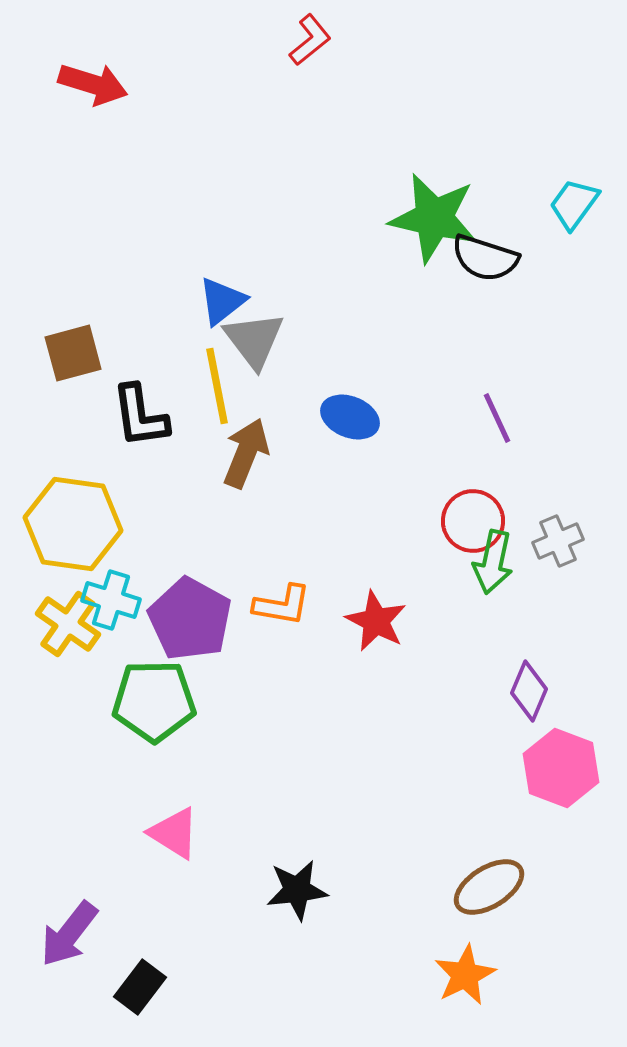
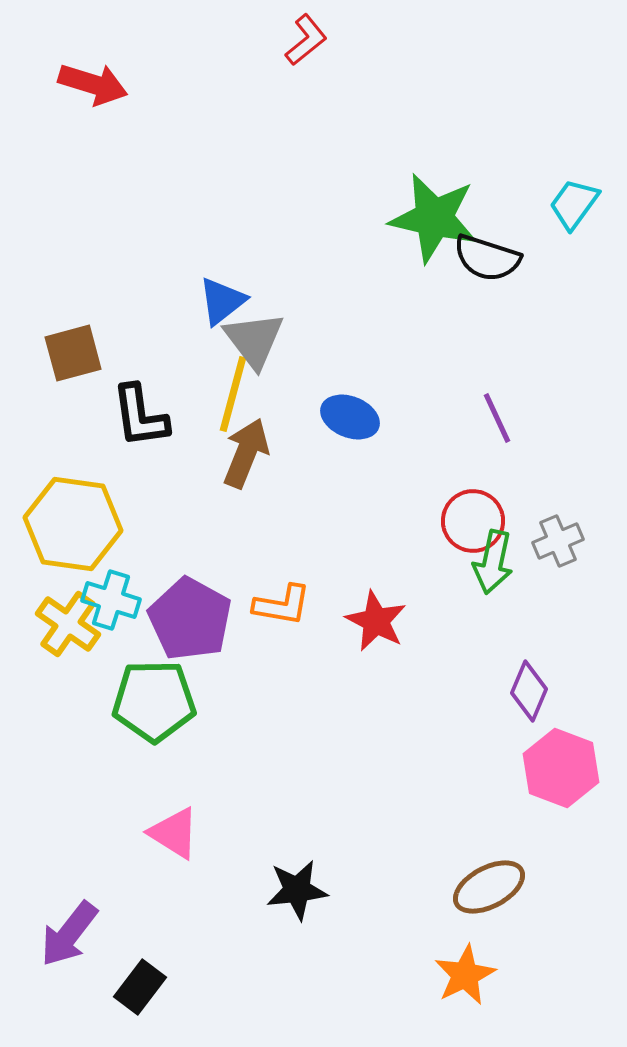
red L-shape: moved 4 px left
black semicircle: moved 2 px right
yellow line: moved 16 px right, 8 px down; rotated 26 degrees clockwise
brown ellipse: rotated 4 degrees clockwise
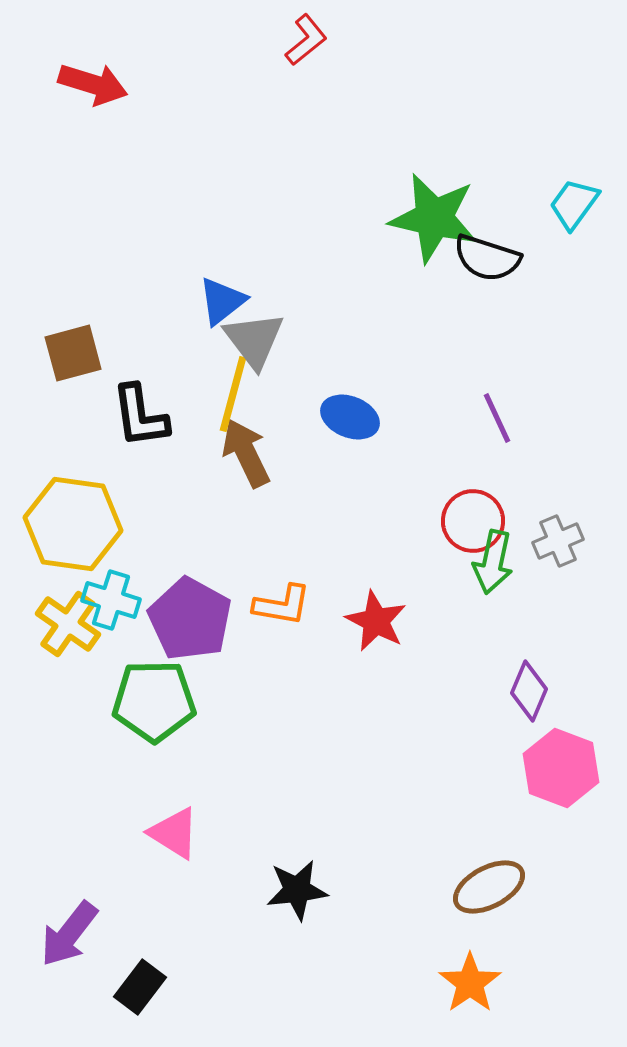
brown arrow: rotated 48 degrees counterclockwise
orange star: moved 5 px right, 8 px down; rotated 8 degrees counterclockwise
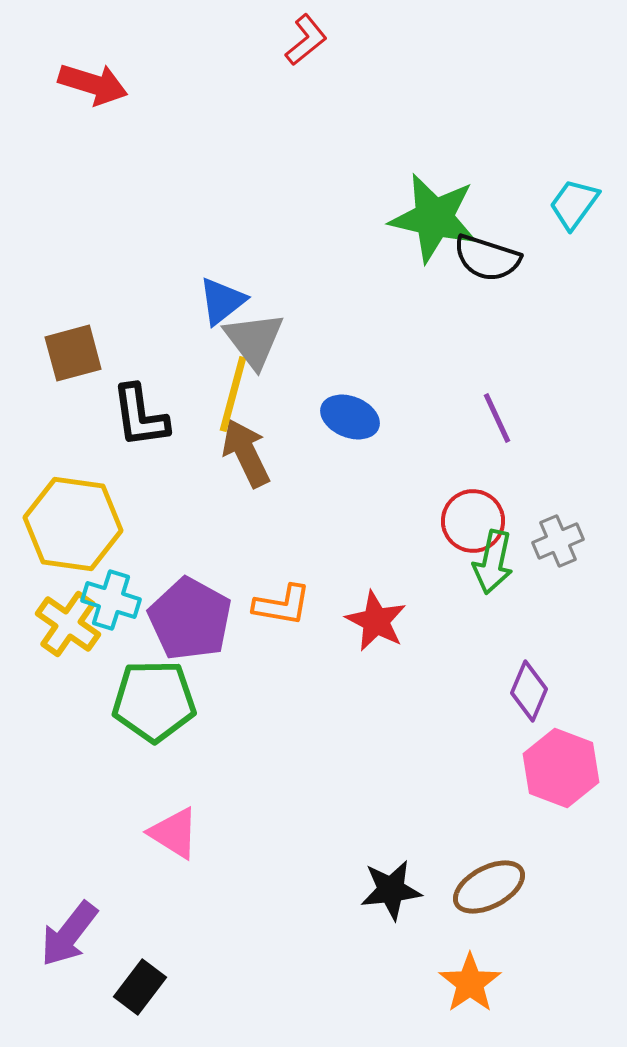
black star: moved 94 px right
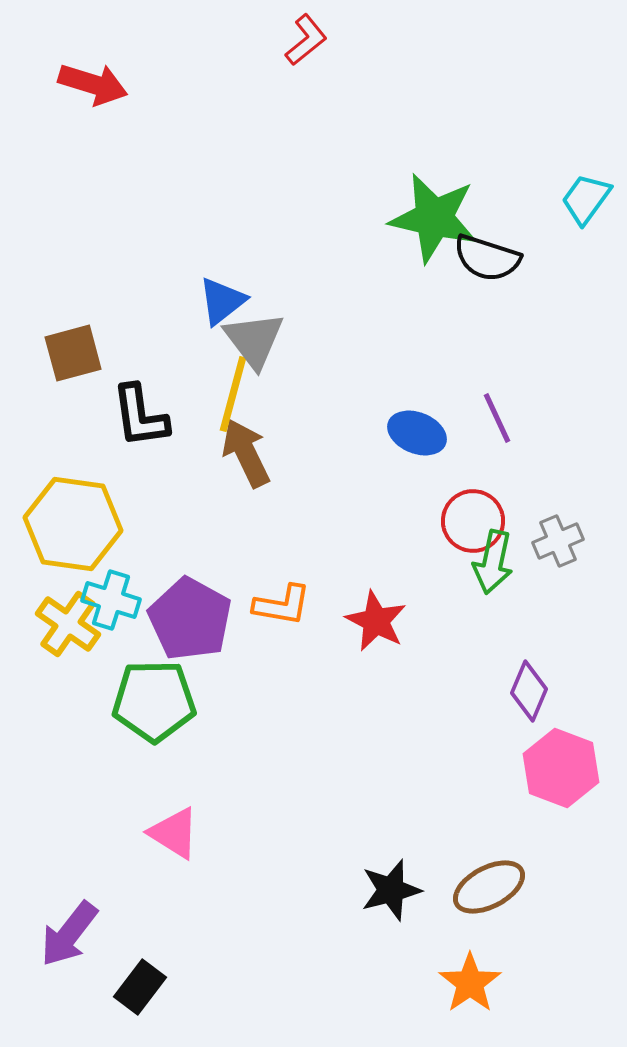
cyan trapezoid: moved 12 px right, 5 px up
blue ellipse: moved 67 px right, 16 px down
black star: rotated 8 degrees counterclockwise
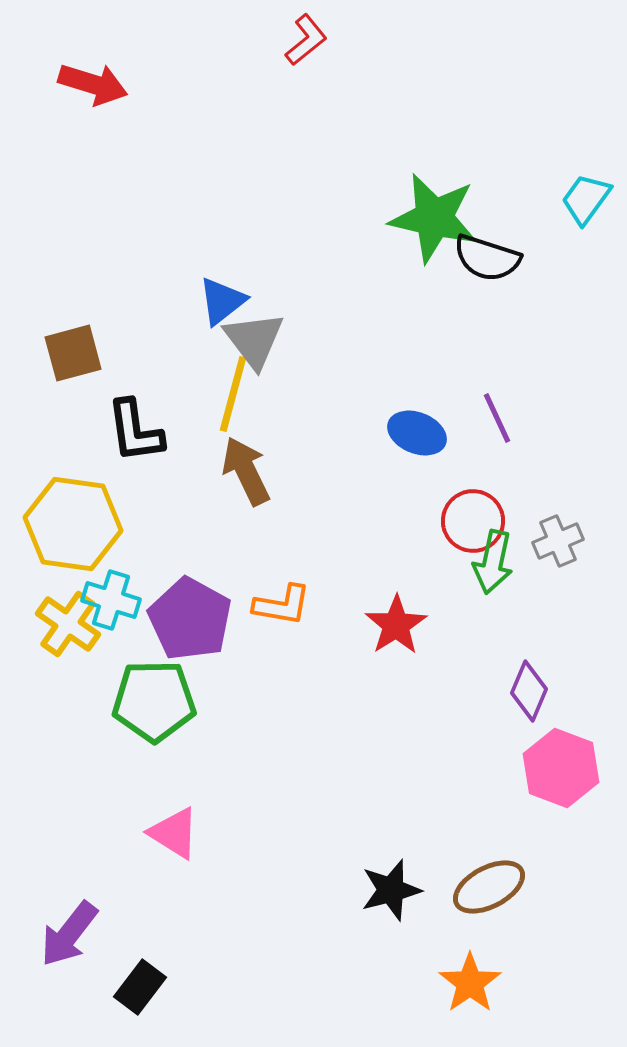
black L-shape: moved 5 px left, 15 px down
brown arrow: moved 18 px down
red star: moved 20 px right, 4 px down; rotated 12 degrees clockwise
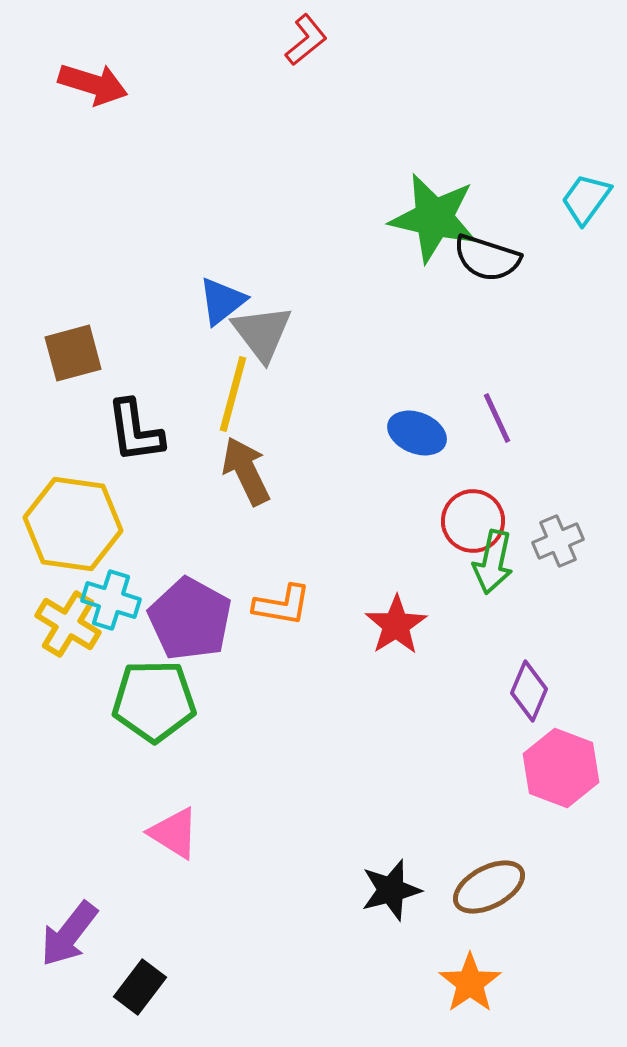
gray triangle: moved 8 px right, 7 px up
yellow cross: rotated 4 degrees counterclockwise
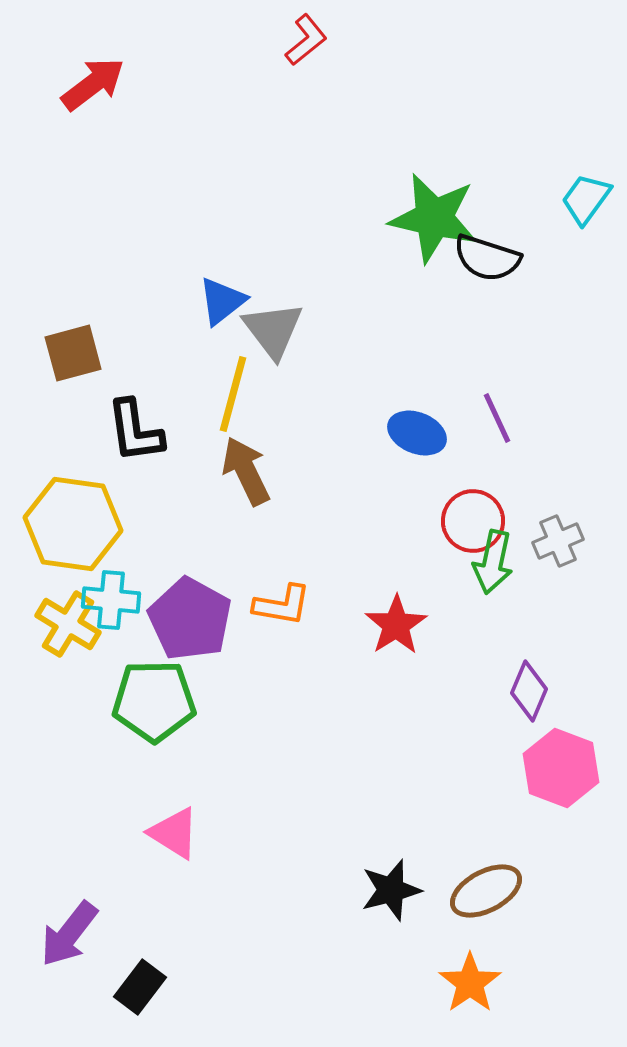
red arrow: rotated 54 degrees counterclockwise
gray triangle: moved 11 px right, 3 px up
cyan cross: rotated 12 degrees counterclockwise
brown ellipse: moved 3 px left, 4 px down
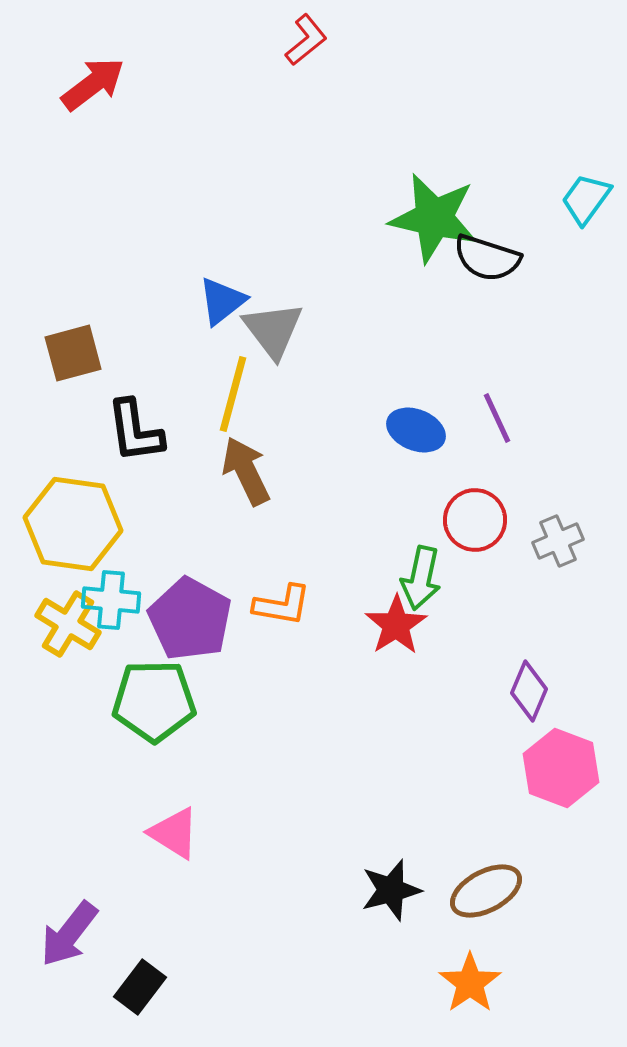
blue ellipse: moved 1 px left, 3 px up
red circle: moved 2 px right, 1 px up
green arrow: moved 72 px left, 16 px down
